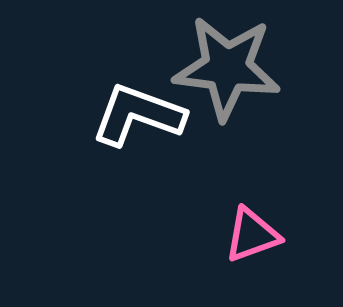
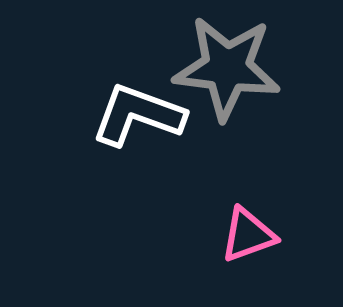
pink triangle: moved 4 px left
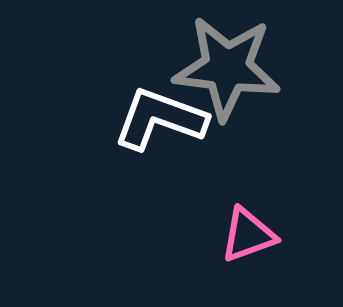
white L-shape: moved 22 px right, 4 px down
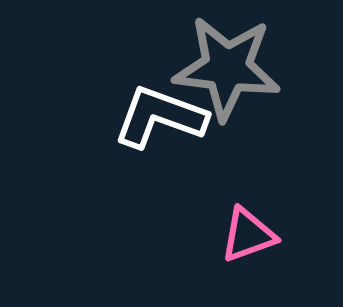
white L-shape: moved 2 px up
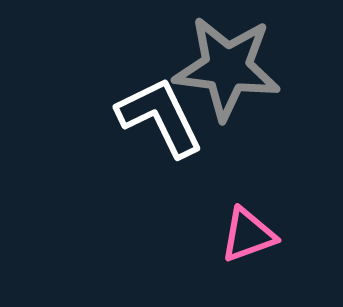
white L-shape: rotated 44 degrees clockwise
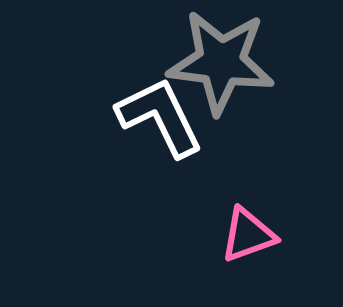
gray star: moved 6 px left, 6 px up
